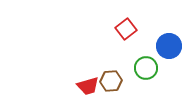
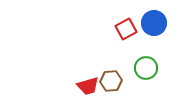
red square: rotated 10 degrees clockwise
blue circle: moved 15 px left, 23 px up
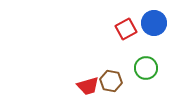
brown hexagon: rotated 15 degrees clockwise
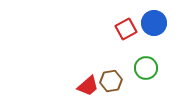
brown hexagon: rotated 20 degrees counterclockwise
red trapezoid: rotated 25 degrees counterclockwise
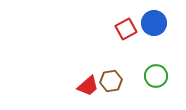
green circle: moved 10 px right, 8 px down
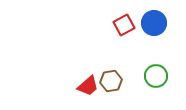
red square: moved 2 px left, 4 px up
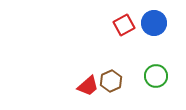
brown hexagon: rotated 15 degrees counterclockwise
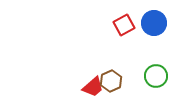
red trapezoid: moved 5 px right, 1 px down
